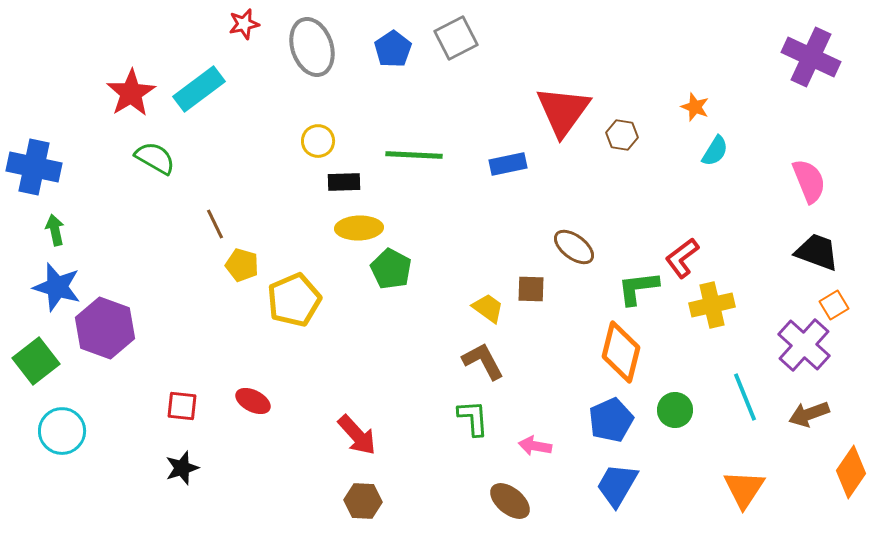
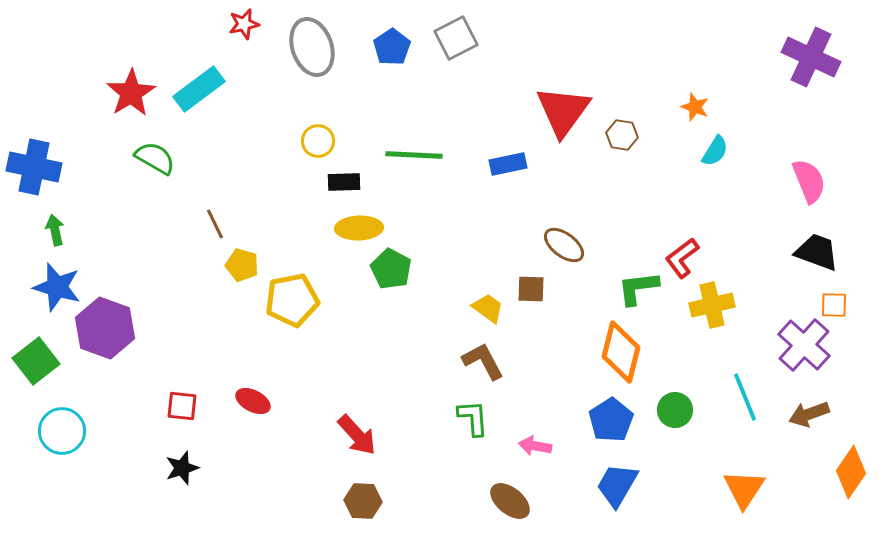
blue pentagon at (393, 49): moved 1 px left, 2 px up
brown ellipse at (574, 247): moved 10 px left, 2 px up
yellow pentagon at (294, 300): moved 2 px left; rotated 12 degrees clockwise
orange square at (834, 305): rotated 32 degrees clockwise
blue pentagon at (611, 420): rotated 9 degrees counterclockwise
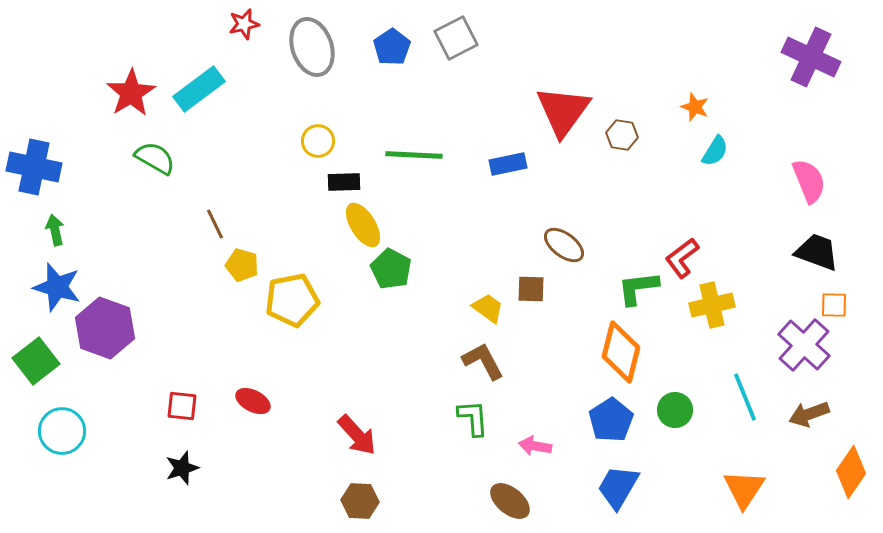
yellow ellipse at (359, 228): moved 4 px right, 3 px up; rotated 60 degrees clockwise
blue trapezoid at (617, 485): moved 1 px right, 2 px down
brown hexagon at (363, 501): moved 3 px left
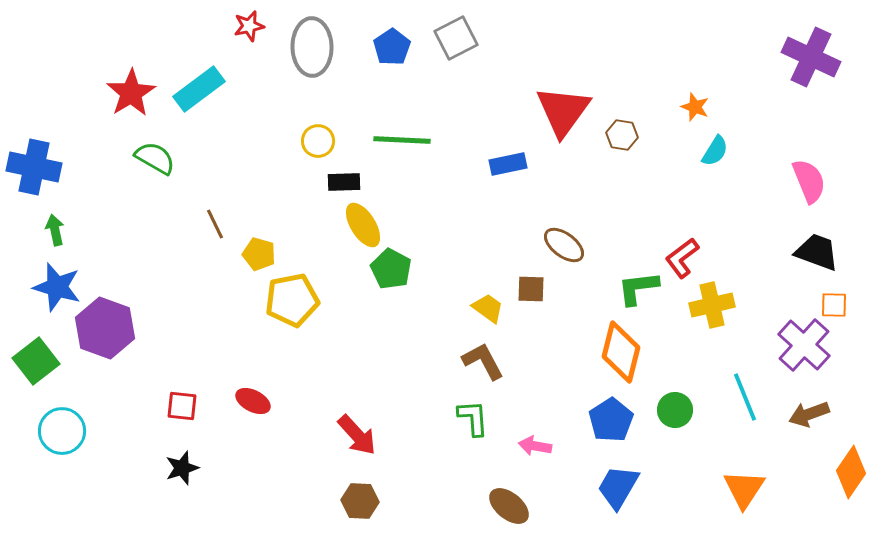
red star at (244, 24): moved 5 px right, 2 px down
gray ellipse at (312, 47): rotated 18 degrees clockwise
green line at (414, 155): moved 12 px left, 15 px up
yellow pentagon at (242, 265): moved 17 px right, 11 px up
brown ellipse at (510, 501): moved 1 px left, 5 px down
